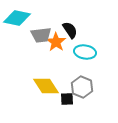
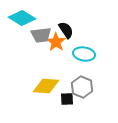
cyan diamond: moved 5 px right; rotated 20 degrees clockwise
black semicircle: moved 4 px left
cyan ellipse: moved 1 px left, 2 px down
yellow diamond: rotated 52 degrees counterclockwise
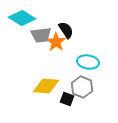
cyan ellipse: moved 4 px right, 8 px down
black square: rotated 24 degrees clockwise
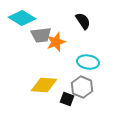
black semicircle: moved 17 px right, 9 px up
orange star: rotated 18 degrees clockwise
yellow diamond: moved 2 px left, 1 px up
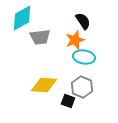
cyan diamond: rotated 60 degrees counterclockwise
gray trapezoid: moved 1 px left, 2 px down
orange star: moved 19 px right, 2 px up
cyan ellipse: moved 4 px left, 5 px up
black square: moved 1 px right, 2 px down
